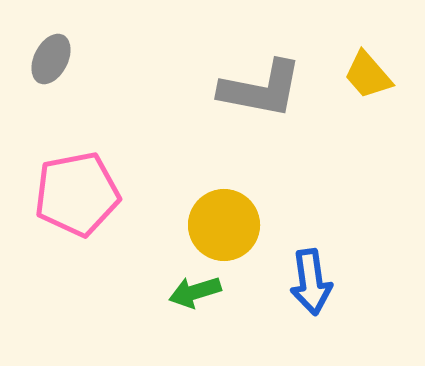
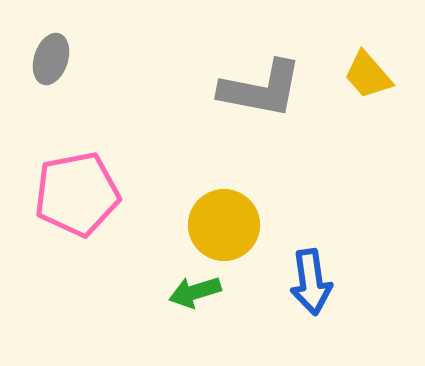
gray ellipse: rotated 9 degrees counterclockwise
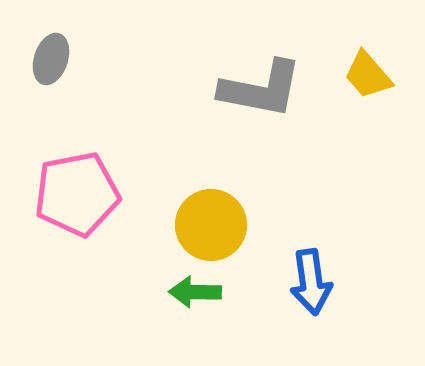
yellow circle: moved 13 px left
green arrow: rotated 18 degrees clockwise
